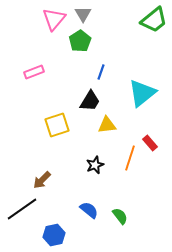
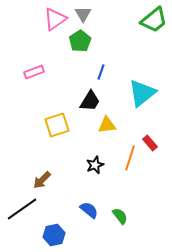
pink triangle: moved 1 px right; rotated 15 degrees clockwise
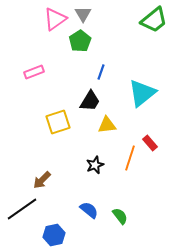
yellow square: moved 1 px right, 3 px up
